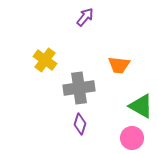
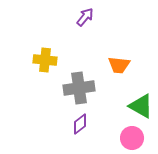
yellow cross: rotated 30 degrees counterclockwise
purple diamond: rotated 35 degrees clockwise
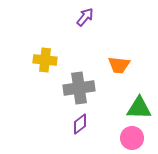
green triangle: moved 2 px left, 2 px down; rotated 28 degrees counterclockwise
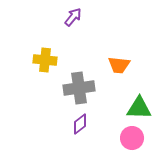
purple arrow: moved 12 px left
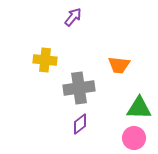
pink circle: moved 2 px right
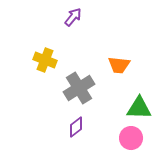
yellow cross: rotated 15 degrees clockwise
gray cross: rotated 24 degrees counterclockwise
purple diamond: moved 4 px left, 3 px down
pink circle: moved 3 px left
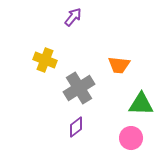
green triangle: moved 2 px right, 4 px up
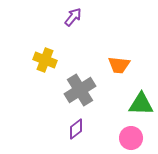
gray cross: moved 1 px right, 2 px down
purple diamond: moved 2 px down
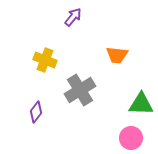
orange trapezoid: moved 2 px left, 10 px up
purple diamond: moved 40 px left, 17 px up; rotated 15 degrees counterclockwise
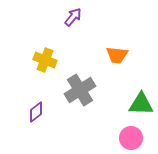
purple diamond: rotated 15 degrees clockwise
